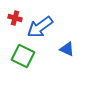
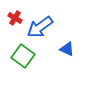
red cross: rotated 16 degrees clockwise
green square: rotated 10 degrees clockwise
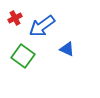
red cross: rotated 32 degrees clockwise
blue arrow: moved 2 px right, 1 px up
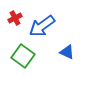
blue triangle: moved 3 px down
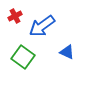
red cross: moved 2 px up
green square: moved 1 px down
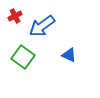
blue triangle: moved 2 px right, 3 px down
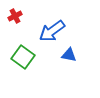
blue arrow: moved 10 px right, 5 px down
blue triangle: rotated 14 degrees counterclockwise
